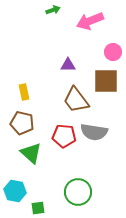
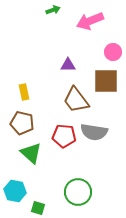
green square: rotated 24 degrees clockwise
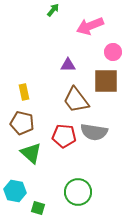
green arrow: rotated 32 degrees counterclockwise
pink arrow: moved 5 px down
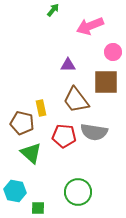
brown square: moved 1 px down
yellow rectangle: moved 17 px right, 16 px down
green square: rotated 16 degrees counterclockwise
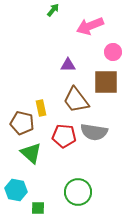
cyan hexagon: moved 1 px right, 1 px up
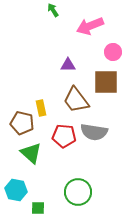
green arrow: rotated 72 degrees counterclockwise
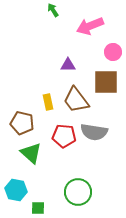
yellow rectangle: moved 7 px right, 6 px up
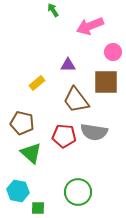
yellow rectangle: moved 11 px left, 19 px up; rotated 63 degrees clockwise
cyan hexagon: moved 2 px right, 1 px down
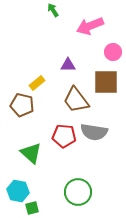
brown pentagon: moved 18 px up
green square: moved 6 px left; rotated 16 degrees counterclockwise
